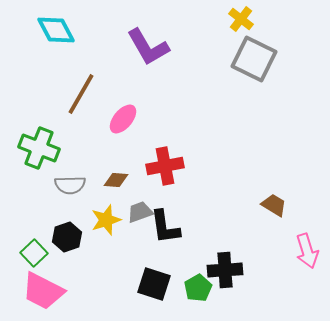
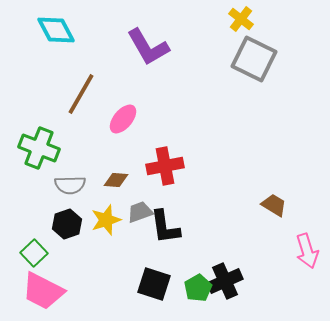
black hexagon: moved 13 px up
black cross: moved 11 px down; rotated 20 degrees counterclockwise
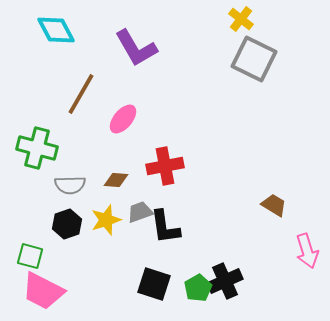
purple L-shape: moved 12 px left, 1 px down
green cross: moved 2 px left; rotated 6 degrees counterclockwise
green square: moved 4 px left, 3 px down; rotated 32 degrees counterclockwise
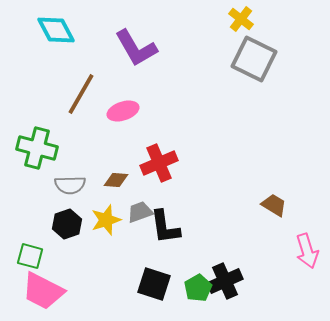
pink ellipse: moved 8 px up; rotated 32 degrees clockwise
red cross: moved 6 px left, 3 px up; rotated 12 degrees counterclockwise
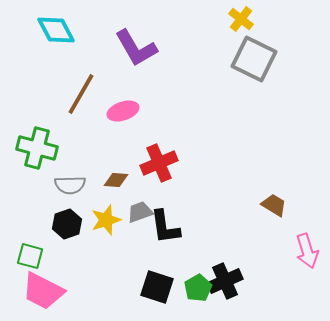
black square: moved 3 px right, 3 px down
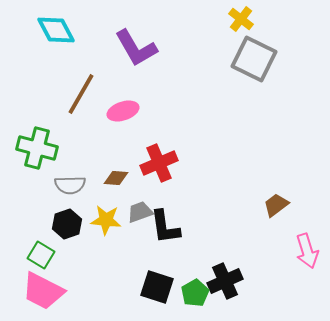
brown diamond: moved 2 px up
brown trapezoid: moved 2 px right; rotated 68 degrees counterclockwise
yellow star: rotated 24 degrees clockwise
green square: moved 11 px right, 1 px up; rotated 16 degrees clockwise
green pentagon: moved 3 px left, 5 px down
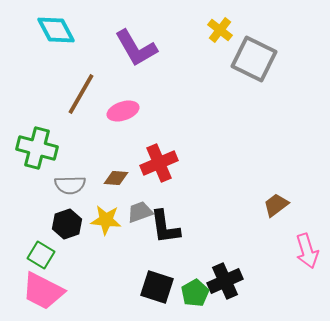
yellow cross: moved 21 px left, 11 px down
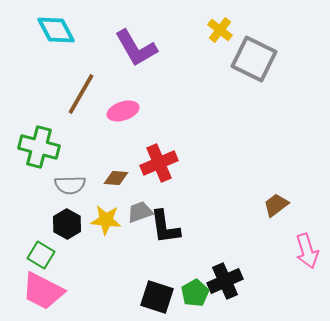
green cross: moved 2 px right, 1 px up
black hexagon: rotated 12 degrees counterclockwise
black square: moved 10 px down
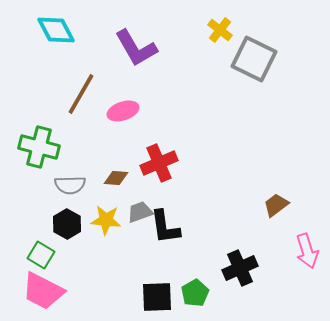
black cross: moved 15 px right, 13 px up
black square: rotated 20 degrees counterclockwise
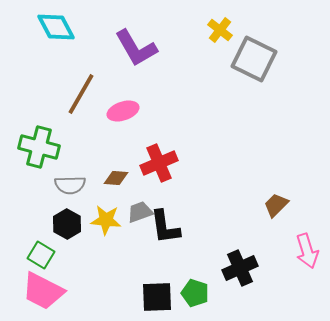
cyan diamond: moved 3 px up
brown trapezoid: rotated 8 degrees counterclockwise
green pentagon: rotated 24 degrees counterclockwise
